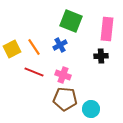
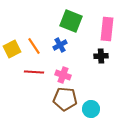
orange line: moved 1 px up
red line: rotated 18 degrees counterclockwise
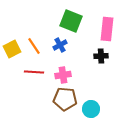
pink cross: rotated 28 degrees counterclockwise
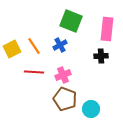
pink cross: rotated 14 degrees counterclockwise
brown pentagon: rotated 15 degrees clockwise
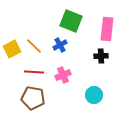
orange line: rotated 12 degrees counterclockwise
brown pentagon: moved 32 px left, 1 px up; rotated 10 degrees counterclockwise
cyan circle: moved 3 px right, 14 px up
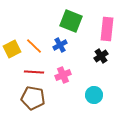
black cross: rotated 32 degrees counterclockwise
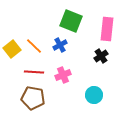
yellow square: rotated 12 degrees counterclockwise
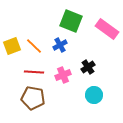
pink rectangle: rotated 60 degrees counterclockwise
yellow square: moved 3 px up; rotated 18 degrees clockwise
black cross: moved 13 px left, 11 px down
